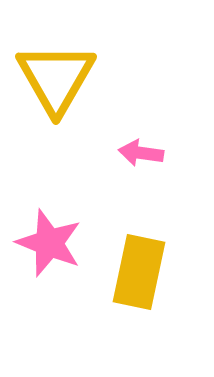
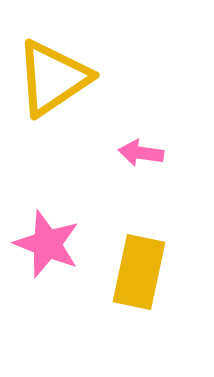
yellow triangle: moved 3 px left; rotated 26 degrees clockwise
pink star: moved 2 px left, 1 px down
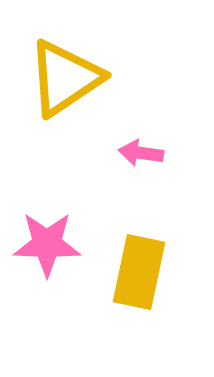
yellow triangle: moved 12 px right
pink star: rotated 20 degrees counterclockwise
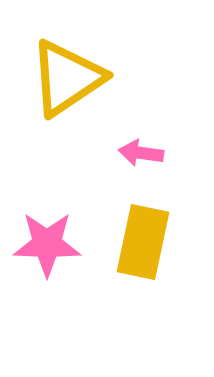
yellow triangle: moved 2 px right
yellow rectangle: moved 4 px right, 30 px up
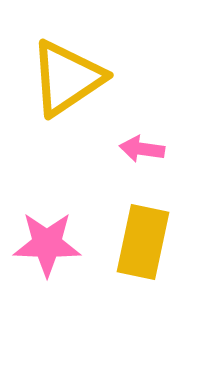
pink arrow: moved 1 px right, 4 px up
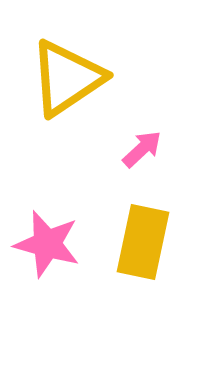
pink arrow: rotated 129 degrees clockwise
pink star: rotated 14 degrees clockwise
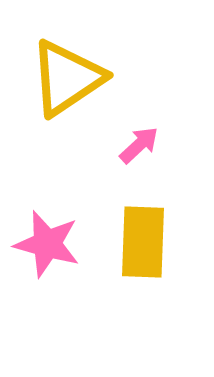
pink arrow: moved 3 px left, 4 px up
yellow rectangle: rotated 10 degrees counterclockwise
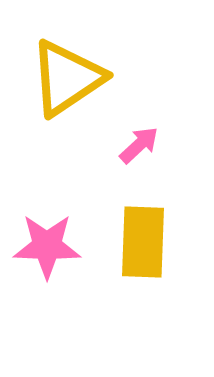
pink star: moved 2 px down; rotated 14 degrees counterclockwise
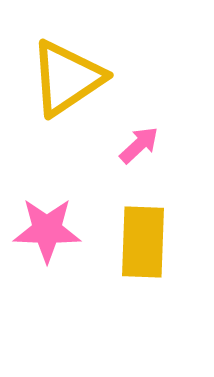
pink star: moved 16 px up
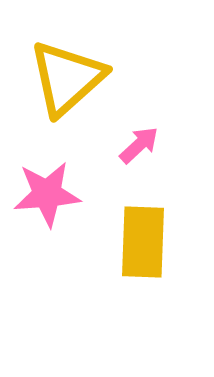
yellow triangle: rotated 8 degrees counterclockwise
pink star: moved 36 px up; rotated 6 degrees counterclockwise
